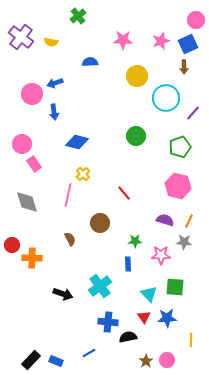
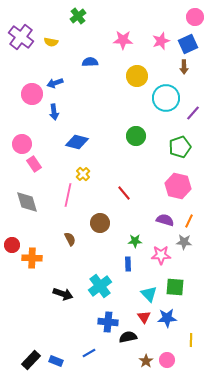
pink circle at (196, 20): moved 1 px left, 3 px up
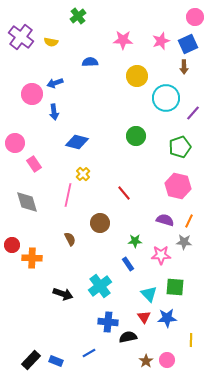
pink circle at (22, 144): moved 7 px left, 1 px up
blue rectangle at (128, 264): rotated 32 degrees counterclockwise
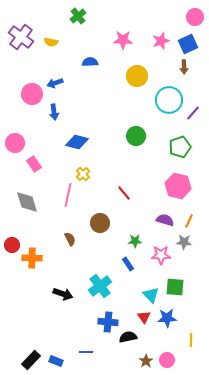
cyan circle at (166, 98): moved 3 px right, 2 px down
cyan triangle at (149, 294): moved 2 px right, 1 px down
blue line at (89, 353): moved 3 px left, 1 px up; rotated 32 degrees clockwise
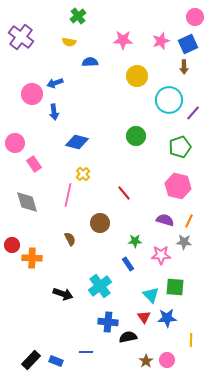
yellow semicircle at (51, 42): moved 18 px right
